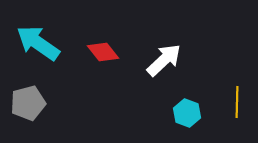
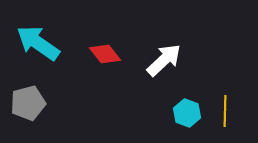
red diamond: moved 2 px right, 2 px down
yellow line: moved 12 px left, 9 px down
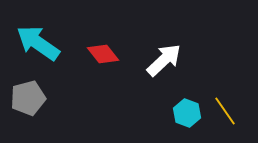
red diamond: moved 2 px left
gray pentagon: moved 5 px up
yellow line: rotated 36 degrees counterclockwise
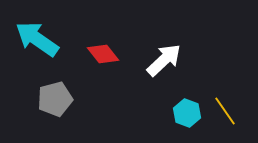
cyan arrow: moved 1 px left, 4 px up
gray pentagon: moved 27 px right, 1 px down
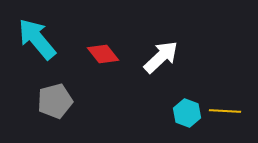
cyan arrow: rotated 15 degrees clockwise
white arrow: moved 3 px left, 3 px up
gray pentagon: moved 2 px down
yellow line: rotated 52 degrees counterclockwise
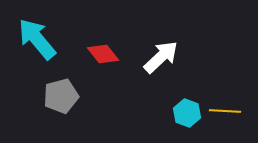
gray pentagon: moved 6 px right, 5 px up
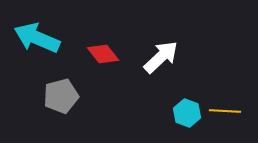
cyan arrow: moved 1 px up; rotated 27 degrees counterclockwise
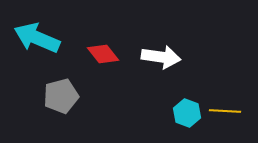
white arrow: rotated 51 degrees clockwise
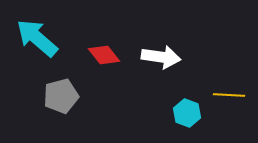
cyan arrow: rotated 18 degrees clockwise
red diamond: moved 1 px right, 1 px down
yellow line: moved 4 px right, 16 px up
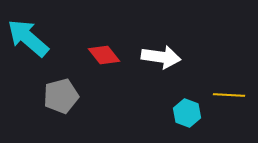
cyan arrow: moved 9 px left
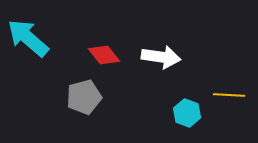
gray pentagon: moved 23 px right, 1 px down
